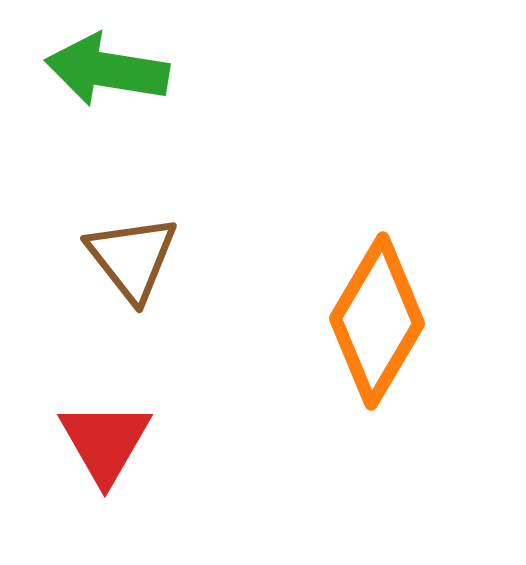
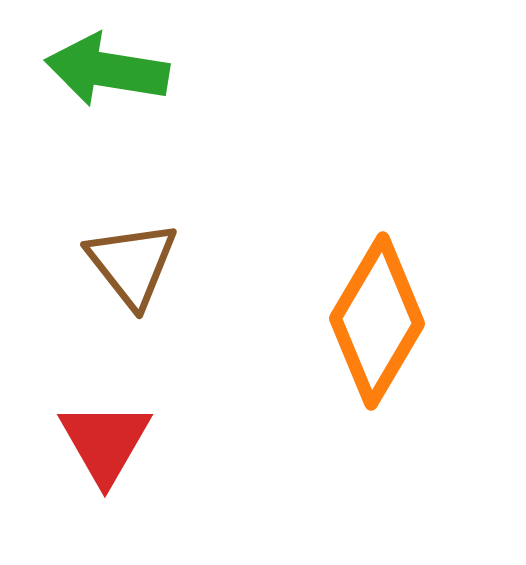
brown triangle: moved 6 px down
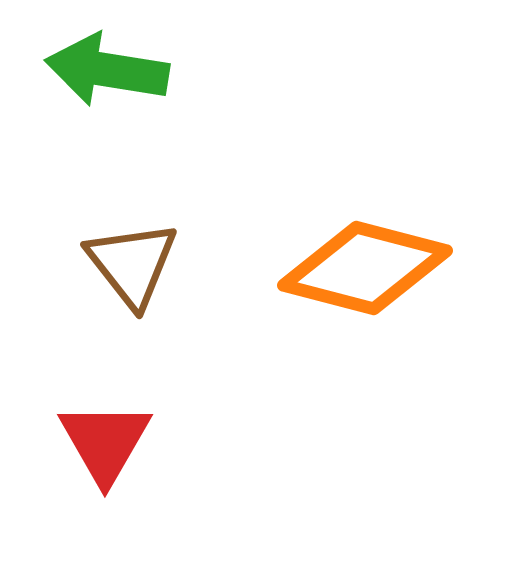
orange diamond: moved 12 px left, 53 px up; rotated 74 degrees clockwise
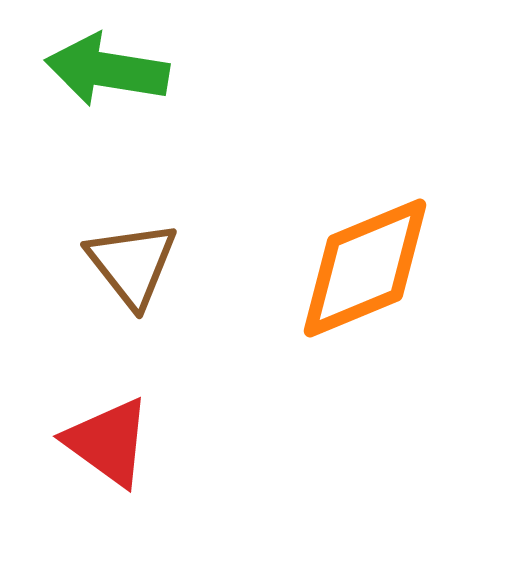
orange diamond: rotated 37 degrees counterclockwise
red triangle: moved 3 px right; rotated 24 degrees counterclockwise
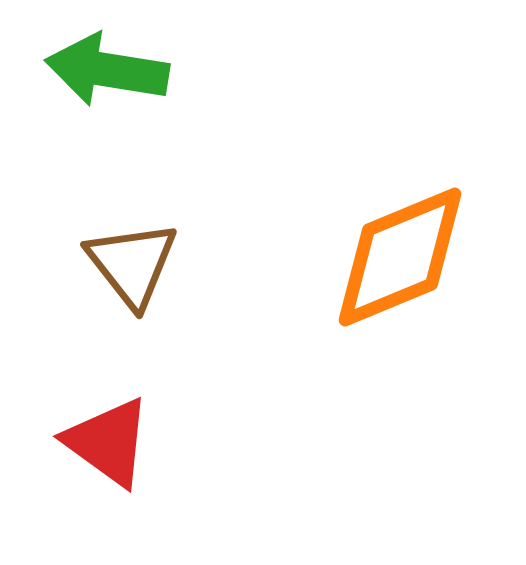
orange diamond: moved 35 px right, 11 px up
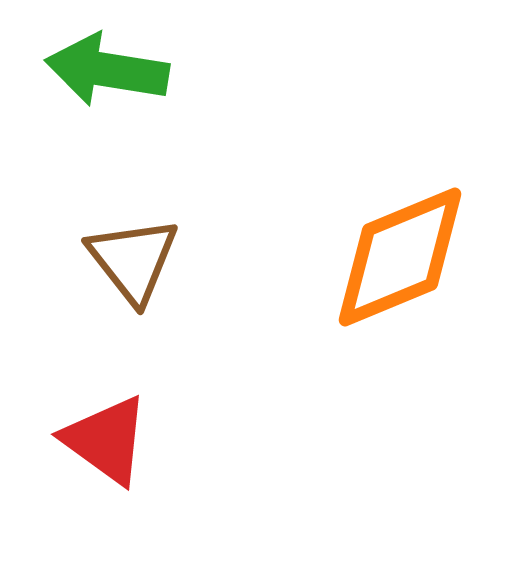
brown triangle: moved 1 px right, 4 px up
red triangle: moved 2 px left, 2 px up
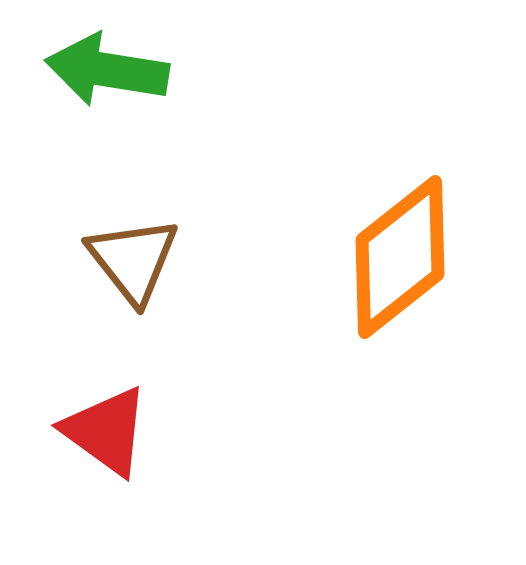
orange diamond: rotated 16 degrees counterclockwise
red triangle: moved 9 px up
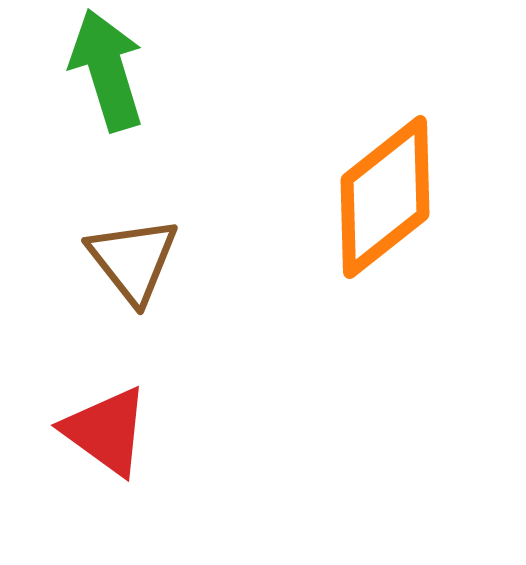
green arrow: rotated 64 degrees clockwise
orange diamond: moved 15 px left, 60 px up
